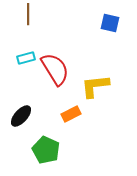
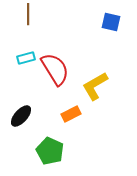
blue square: moved 1 px right, 1 px up
yellow L-shape: rotated 24 degrees counterclockwise
green pentagon: moved 4 px right, 1 px down
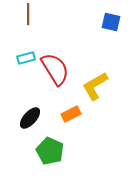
black ellipse: moved 9 px right, 2 px down
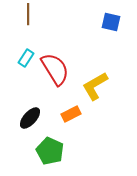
cyan rectangle: rotated 42 degrees counterclockwise
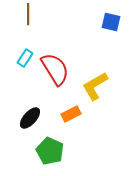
cyan rectangle: moved 1 px left
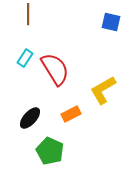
yellow L-shape: moved 8 px right, 4 px down
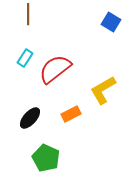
blue square: rotated 18 degrees clockwise
red semicircle: rotated 96 degrees counterclockwise
green pentagon: moved 4 px left, 7 px down
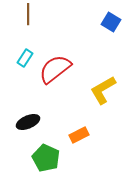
orange rectangle: moved 8 px right, 21 px down
black ellipse: moved 2 px left, 4 px down; rotated 25 degrees clockwise
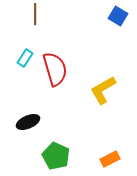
brown line: moved 7 px right
blue square: moved 7 px right, 6 px up
red semicircle: rotated 112 degrees clockwise
orange rectangle: moved 31 px right, 24 px down
green pentagon: moved 10 px right, 2 px up
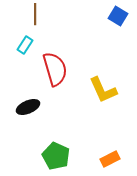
cyan rectangle: moved 13 px up
yellow L-shape: rotated 84 degrees counterclockwise
black ellipse: moved 15 px up
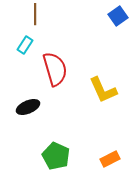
blue square: rotated 24 degrees clockwise
